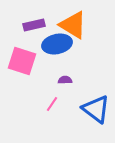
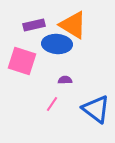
blue ellipse: rotated 16 degrees clockwise
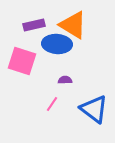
blue triangle: moved 2 px left
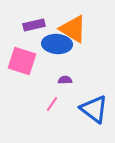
orange triangle: moved 4 px down
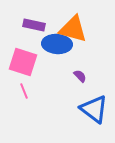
purple rectangle: rotated 25 degrees clockwise
orange triangle: rotated 16 degrees counterclockwise
pink square: moved 1 px right, 1 px down
purple semicircle: moved 15 px right, 4 px up; rotated 48 degrees clockwise
pink line: moved 28 px left, 13 px up; rotated 56 degrees counterclockwise
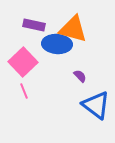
pink square: rotated 28 degrees clockwise
blue triangle: moved 2 px right, 4 px up
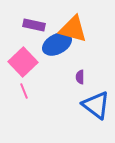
blue ellipse: rotated 32 degrees counterclockwise
purple semicircle: moved 1 px down; rotated 136 degrees counterclockwise
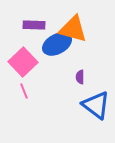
purple rectangle: rotated 10 degrees counterclockwise
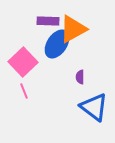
purple rectangle: moved 14 px right, 4 px up
orange triangle: rotated 44 degrees counterclockwise
blue ellipse: rotated 28 degrees counterclockwise
blue triangle: moved 2 px left, 2 px down
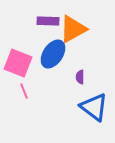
blue ellipse: moved 4 px left, 10 px down
pink square: moved 5 px left, 1 px down; rotated 24 degrees counterclockwise
